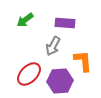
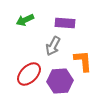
green arrow: rotated 12 degrees clockwise
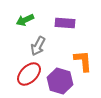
gray arrow: moved 15 px left
purple hexagon: rotated 20 degrees clockwise
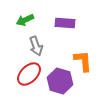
gray arrow: moved 2 px left; rotated 48 degrees counterclockwise
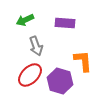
red ellipse: moved 1 px right, 1 px down
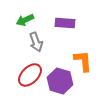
gray arrow: moved 4 px up
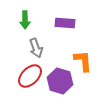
green arrow: rotated 66 degrees counterclockwise
gray arrow: moved 6 px down
red ellipse: moved 1 px down
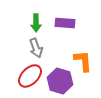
green arrow: moved 11 px right, 3 px down
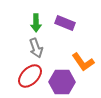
purple rectangle: rotated 18 degrees clockwise
orange L-shape: moved 1 px down; rotated 150 degrees clockwise
purple hexagon: moved 2 px right, 1 px down; rotated 15 degrees counterclockwise
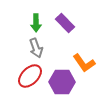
purple rectangle: rotated 24 degrees clockwise
orange L-shape: moved 1 px right, 1 px down
